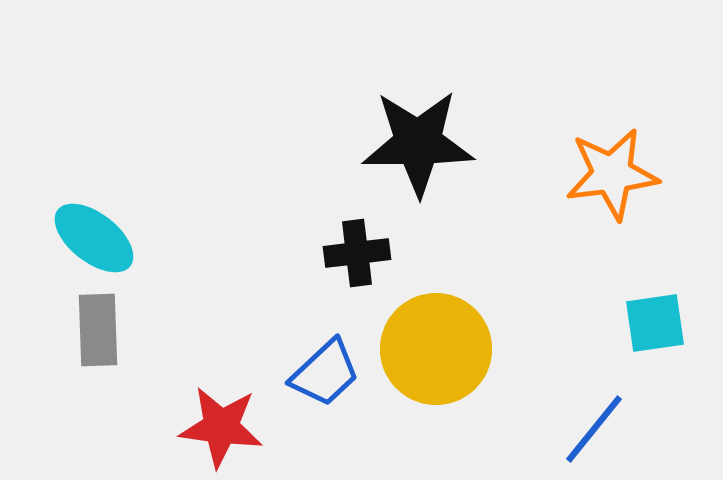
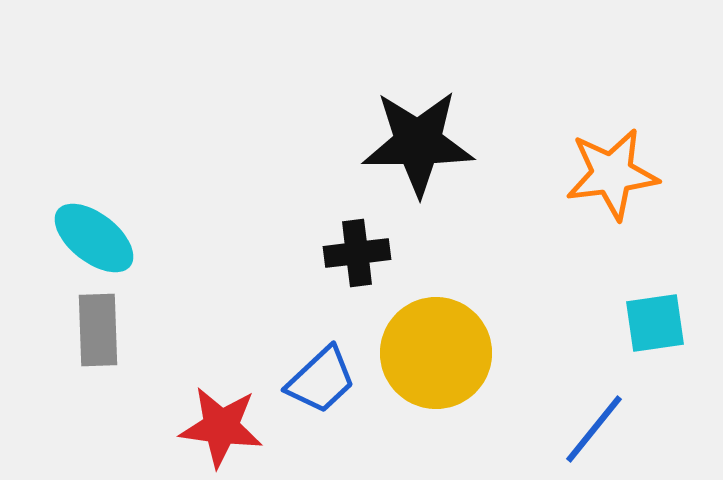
yellow circle: moved 4 px down
blue trapezoid: moved 4 px left, 7 px down
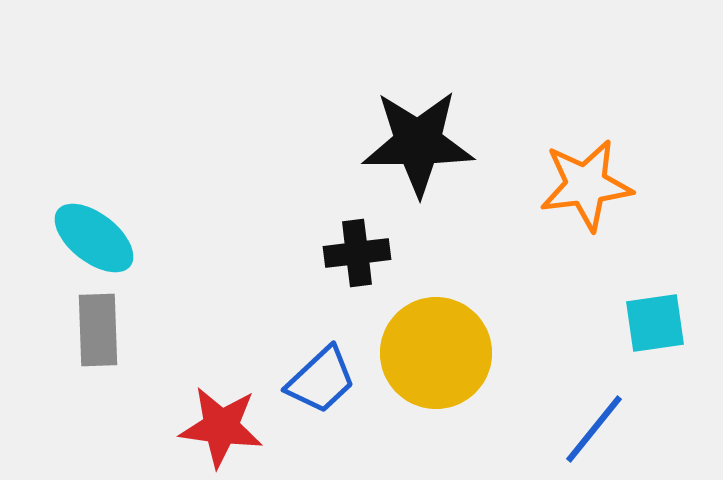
orange star: moved 26 px left, 11 px down
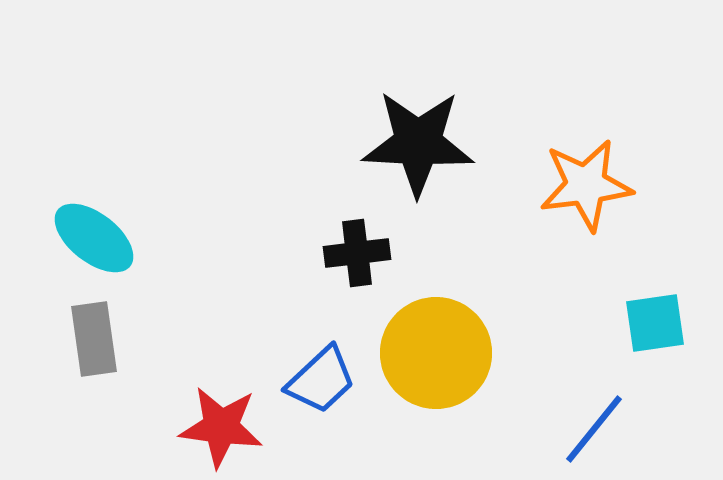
black star: rotated 3 degrees clockwise
gray rectangle: moved 4 px left, 9 px down; rotated 6 degrees counterclockwise
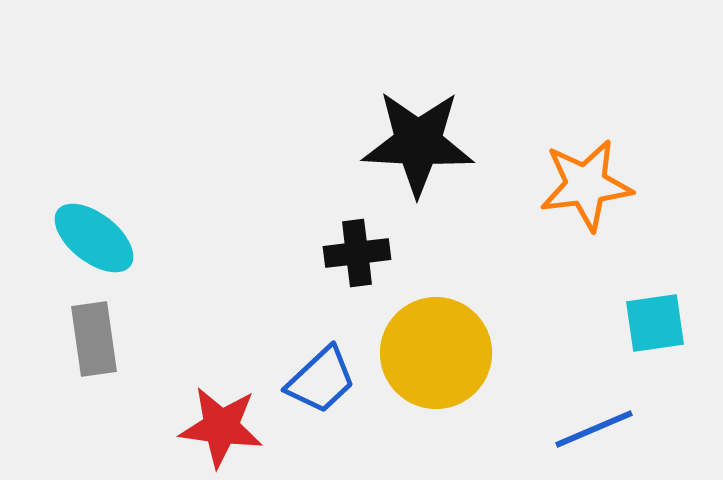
blue line: rotated 28 degrees clockwise
